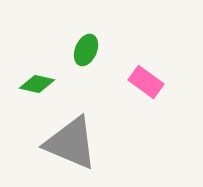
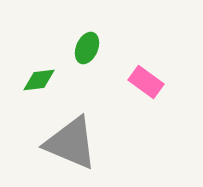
green ellipse: moved 1 px right, 2 px up
green diamond: moved 2 px right, 4 px up; rotated 20 degrees counterclockwise
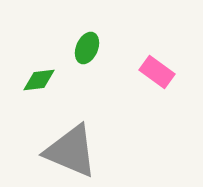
pink rectangle: moved 11 px right, 10 px up
gray triangle: moved 8 px down
